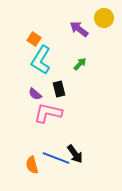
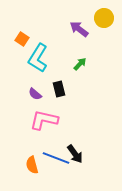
orange square: moved 12 px left
cyan L-shape: moved 3 px left, 2 px up
pink L-shape: moved 4 px left, 7 px down
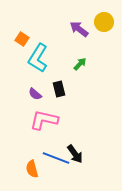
yellow circle: moved 4 px down
orange semicircle: moved 4 px down
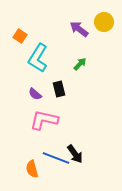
orange square: moved 2 px left, 3 px up
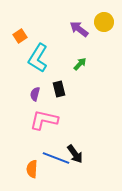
orange square: rotated 24 degrees clockwise
purple semicircle: rotated 64 degrees clockwise
orange semicircle: rotated 18 degrees clockwise
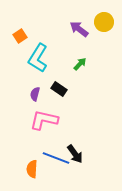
black rectangle: rotated 42 degrees counterclockwise
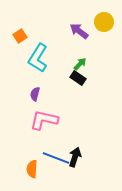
purple arrow: moved 2 px down
black rectangle: moved 19 px right, 11 px up
black arrow: moved 3 px down; rotated 126 degrees counterclockwise
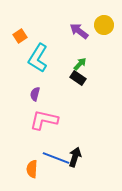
yellow circle: moved 3 px down
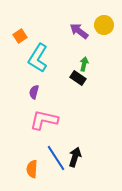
green arrow: moved 4 px right; rotated 32 degrees counterclockwise
purple semicircle: moved 1 px left, 2 px up
blue line: rotated 36 degrees clockwise
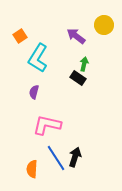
purple arrow: moved 3 px left, 5 px down
pink L-shape: moved 3 px right, 5 px down
